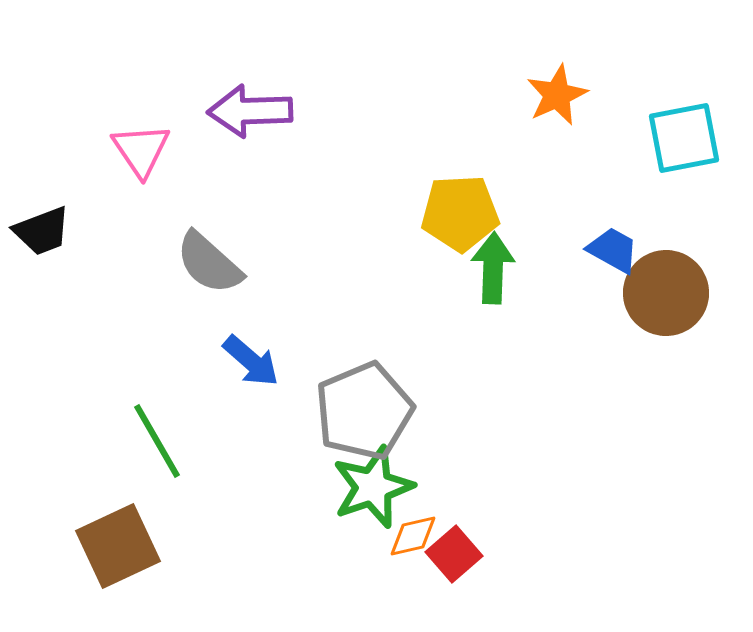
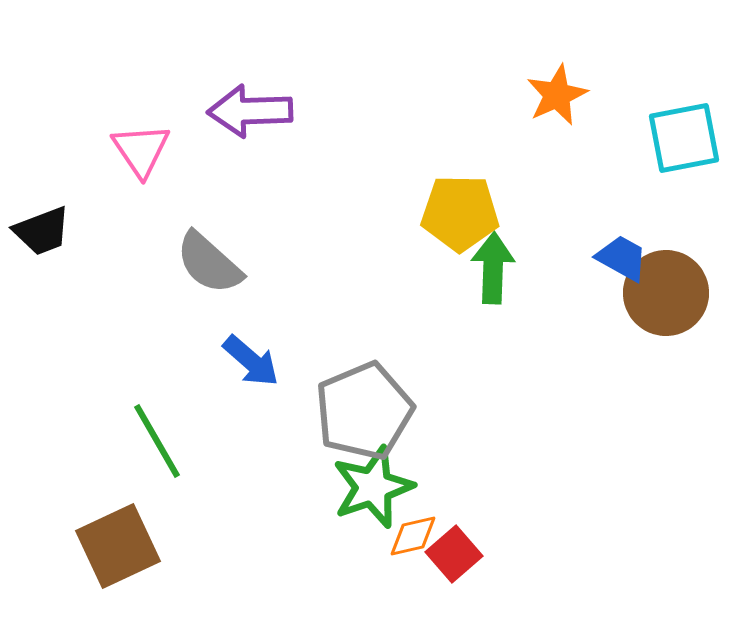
yellow pentagon: rotated 4 degrees clockwise
blue trapezoid: moved 9 px right, 8 px down
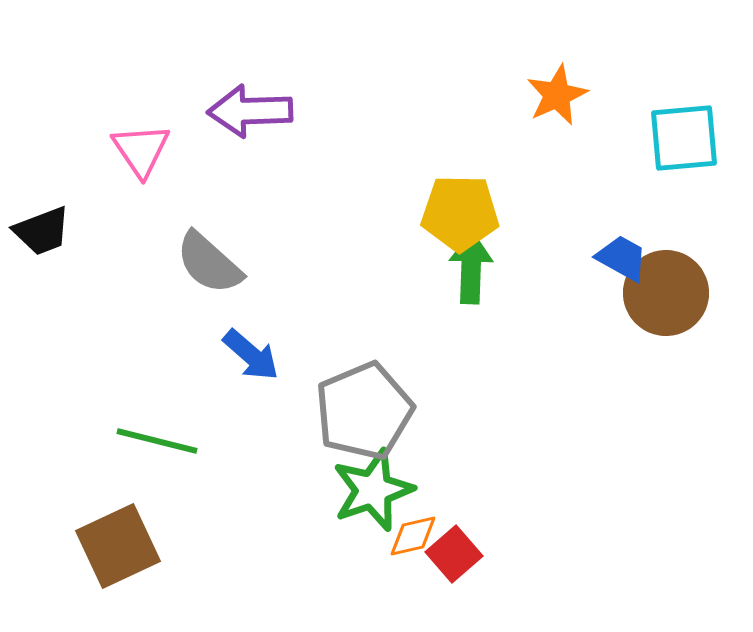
cyan square: rotated 6 degrees clockwise
green arrow: moved 22 px left
blue arrow: moved 6 px up
green line: rotated 46 degrees counterclockwise
green star: moved 3 px down
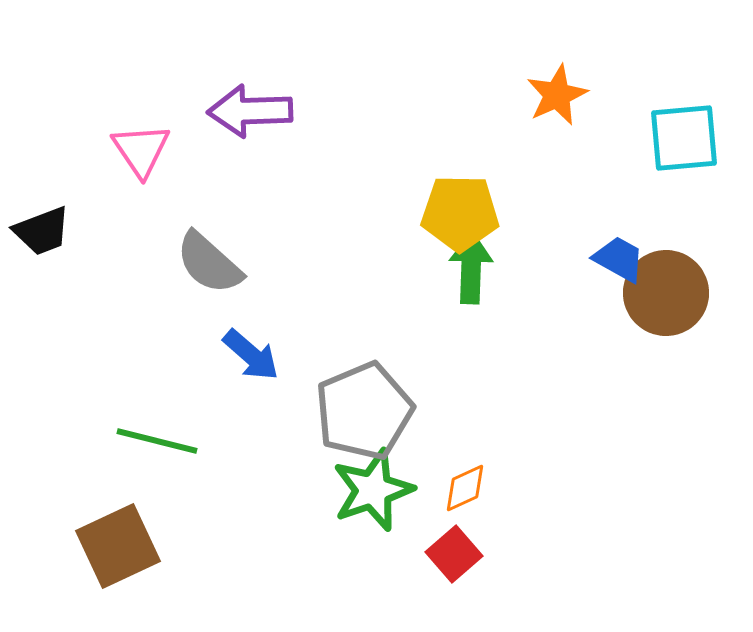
blue trapezoid: moved 3 px left, 1 px down
orange diamond: moved 52 px right, 48 px up; rotated 12 degrees counterclockwise
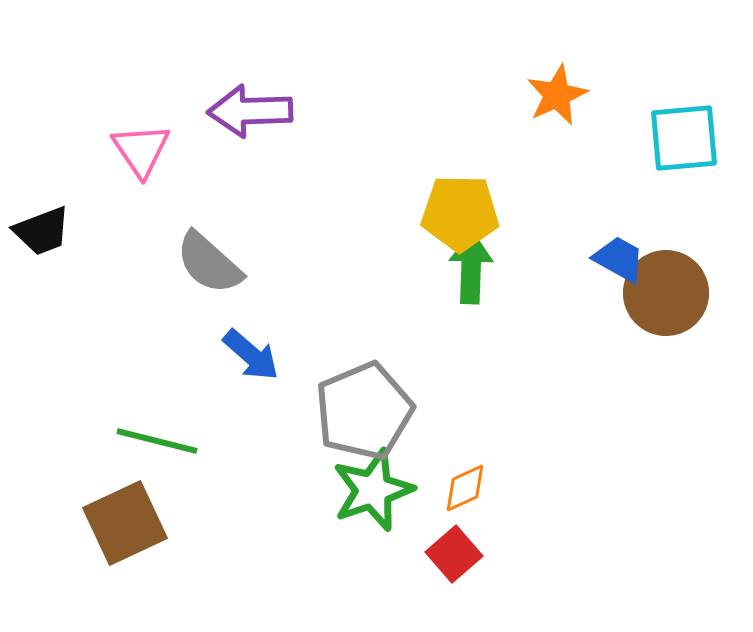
brown square: moved 7 px right, 23 px up
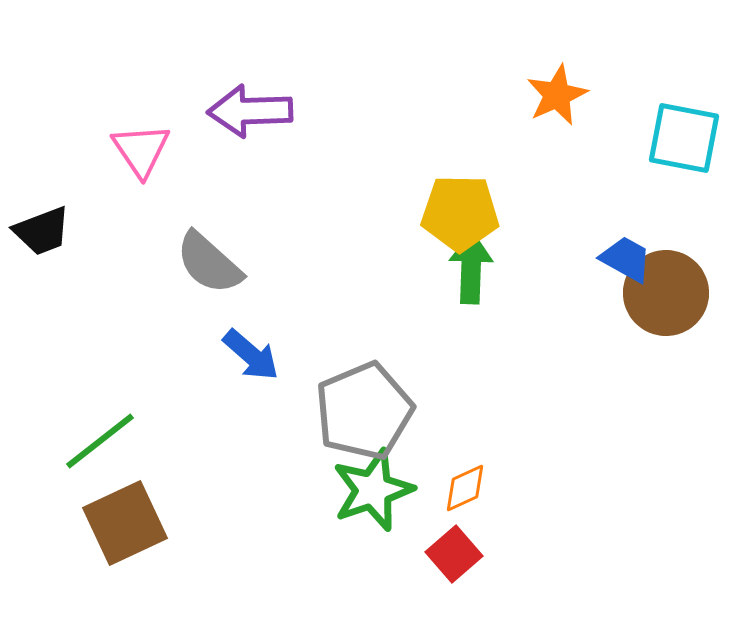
cyan square: rotated 16 degrees clockwise
blue trapezoid: moved 7 px right
green line: moved 57 px left; rotated 52 degrees counterclockwise
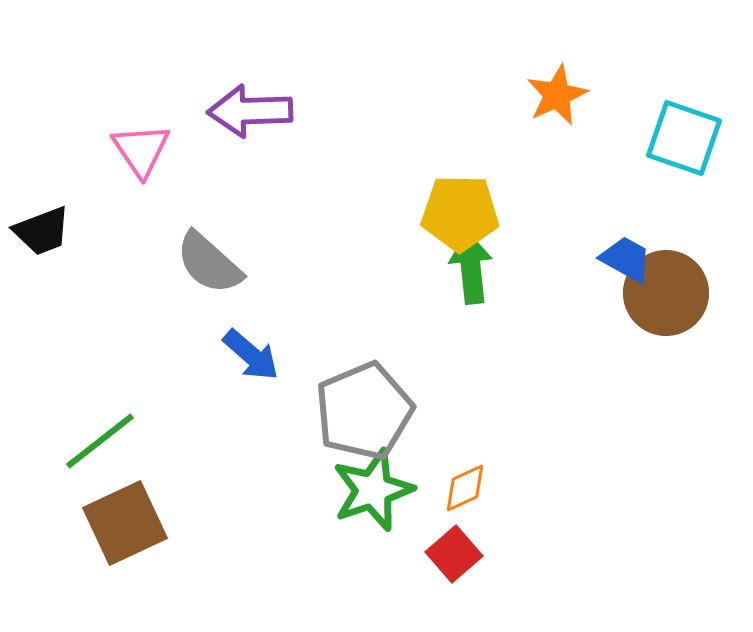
cyan square: rotated 8 degrees clockwise
green arrow: rotated 8 degrees counterclockwise
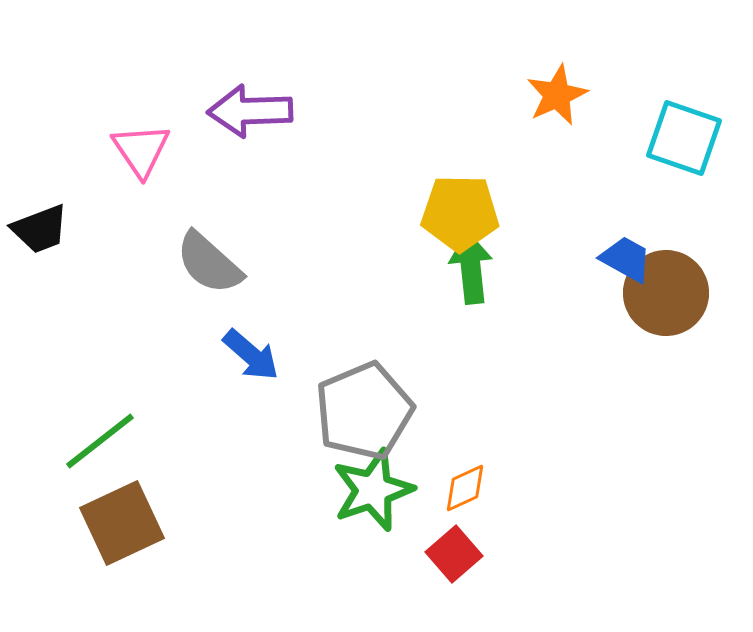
black trapezoid: moved 2 px left, 2 px up
brown square: moved 3 px left
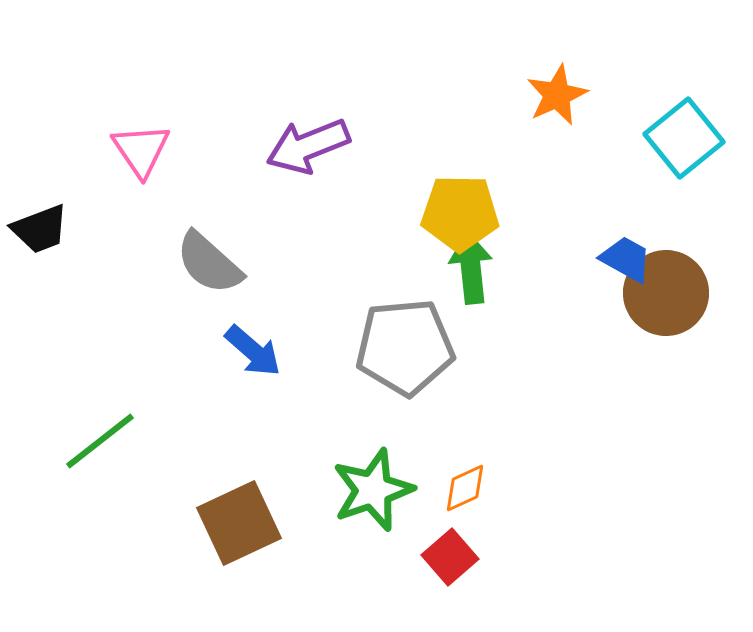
purple arrow: moved 58 px right, 35 px down; rotated 20 degrees counterclockwise
cyan square: rotated 32 degrees clockwise
blue arrow: moved 2 px right, 4 px up
gray pentagon: moved 41 px right, 64 px up; rotated 18 degrees clockwise
brown square: moved 117 px right
red square: moved 4 px left, 3 px down
